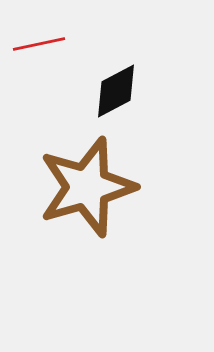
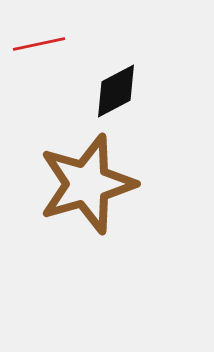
brown star: moved 3 px up
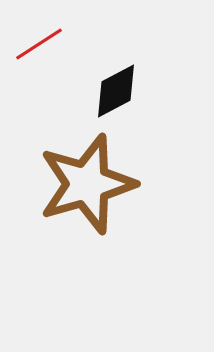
red line: rotated 21 degrees counterclockwise
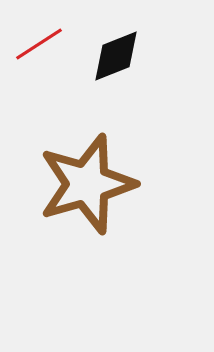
black diamond: moved 35 px up; rotated 6 degrees clockwise
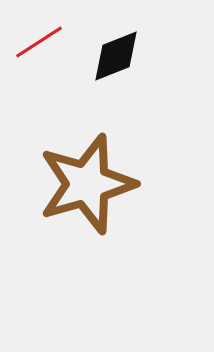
red line: moved 2 px up
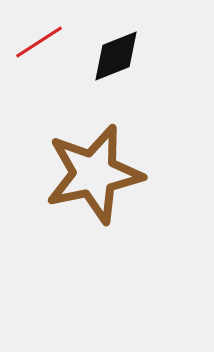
brown star: moved 7 px right, 10 px up; rotated 4 degrees clockwise
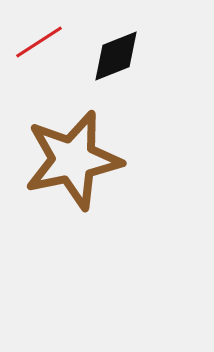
brown star: moved 21 px left, 14 px up
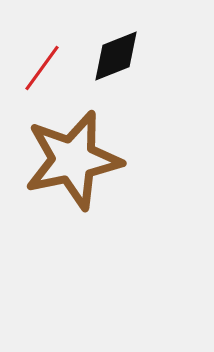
red line: moved 3 px right, 26 px down; rotated 21 degrees counterclockwise
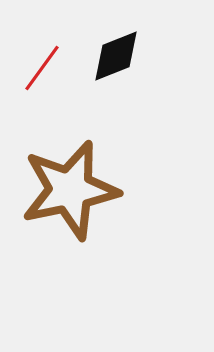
brown star: moved 3 px left, 30 px down
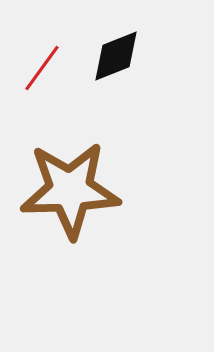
brown star: rotated 10 degrees clockwise
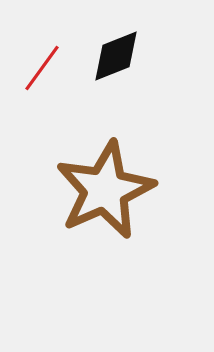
brown star: moved 35 px right; rotated 22 degrees counterclockwise
